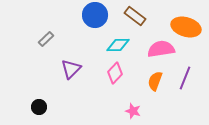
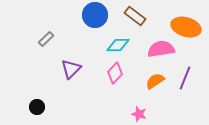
orange semicircle: rotated 36 degrees clockwise
black circle: moved 2 px left
pink star: moved 6 px right, 3 px down
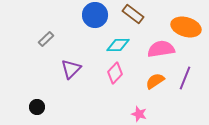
brown rectangle: moved 2 px left, 2 px up
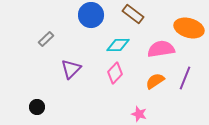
blue circle: moved 4 px left
orange ellipse: moved 3 px right, 1 px down
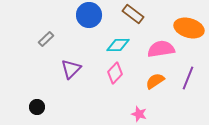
blue circle: moved 2 px left
purple line: moved 3 px right
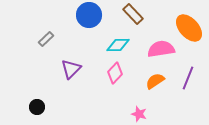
brown rectangle: rotated 10 degrees clockwise
orange ellipse: rotated 32 degrees clockwise
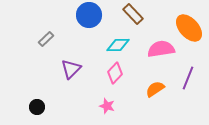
orange semicircle: moved 8 px down
pink star: moved 32 px left, 8 px up
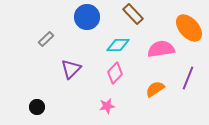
blue circle: moved 2 px left, 2 px down
pink star: rotated 28 degrees counterclockwise
